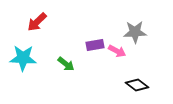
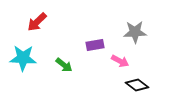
pink arrow: moved 3 px right, 10 px down
green arrow: moved 2 px left, 1 px down
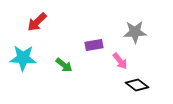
purple rectangle: moved 1 px left
pink arrow: rotated 24 degrees clockwise
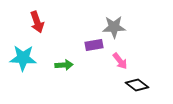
red arrow: rotated 65 degrees counterclockwise
gray star: moved 21 px left, 5 px up
green arrow: rotated 42 degrees counterclockwise
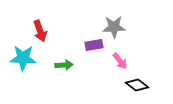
red arrow: moved 3 px right, 9 px down
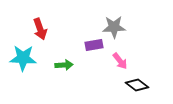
red arrow: moved 2 px up
